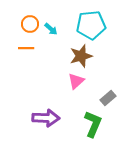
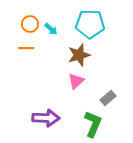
cyan pentagon: moved 1 px left, 1 px up; rotated 8 degrees clockwise
brown star: moved 2 px left, 1 px up
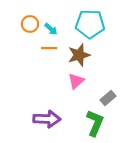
orange line: moved 23 px right
purple arrow: moved 1 px right, 1 px down
green L-shape: moved 2 px right, 1 px up
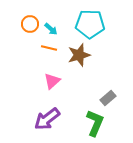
orange line: rotated 14 degrees clockwise
pink triangle: moved 24 px left
purple arrow: rotated 140 degrees clockwise
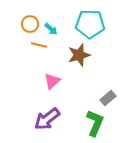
orange line: moved 10 px left, 3 px up
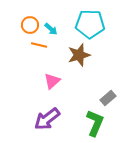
orange circle: moved 1 px down
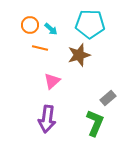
orange line: moved 1 px right, 3 px down
purple arrow: rotated 44 degrees counterclockwise
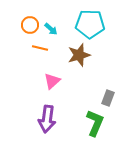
gray rectangle: rotated 28 degrees counterclockwise
